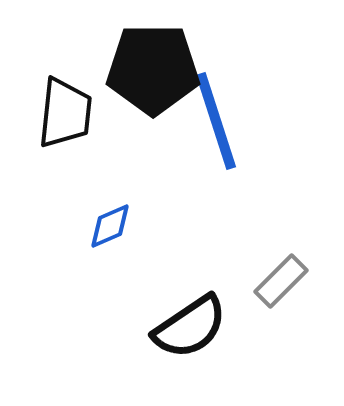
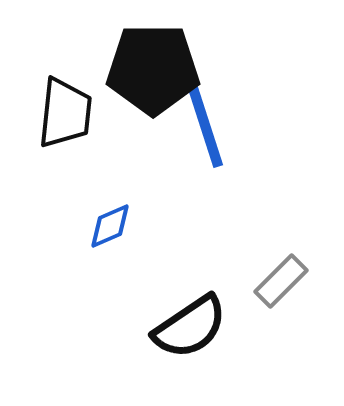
blue line: moved 13 px left, 2 px up
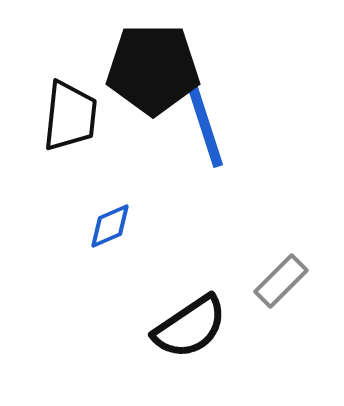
black trapezoid: moved 5 px right, 3 px down
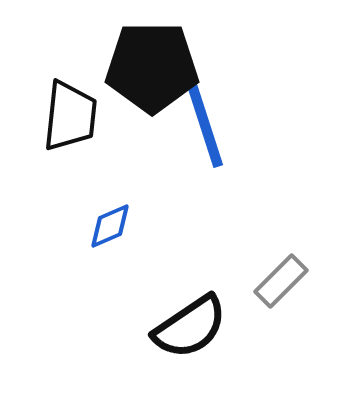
black pentagon: moved 1 px left, 2 px up
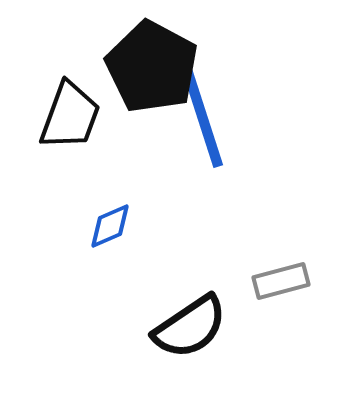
black pentagon: rotated 28 degrees clockwise
black trapezoid: rotated 14 degrees clockwise
gray rectangle: rotated 30 degrees clockwise
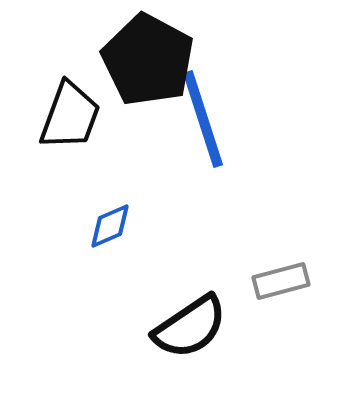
black pentagon: moved 4 px left, 7 px up
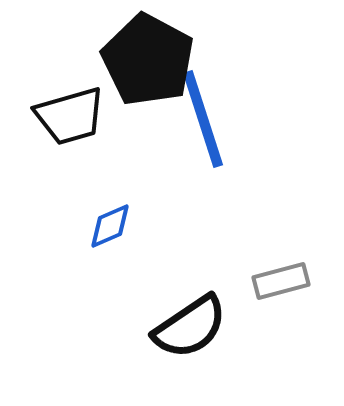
black trapezoid: rotated 54 degrees clockwise
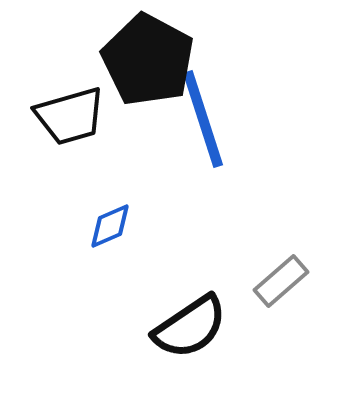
gray rectangle: rotated 26 degrees counterclockwise
